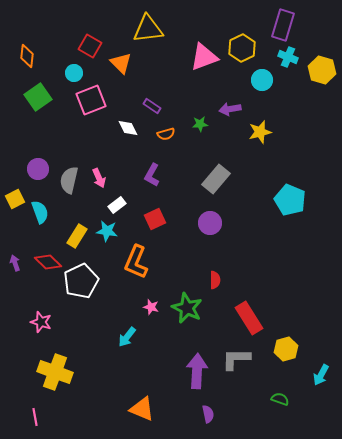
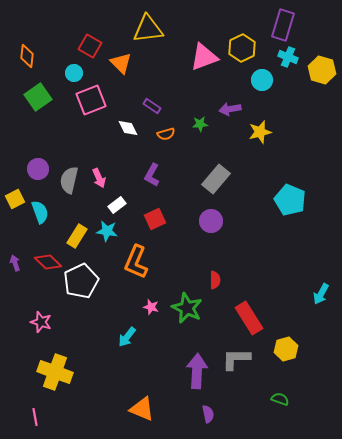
purple circle at (210, 223): moved 1 px right, 2 px up
cyan arrow at (321, 375): moved 81 px up
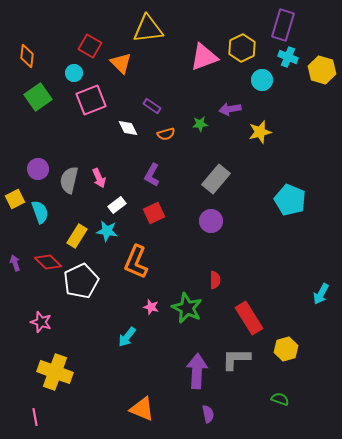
red square at (155, 219): moved 1 px left, 6 px up
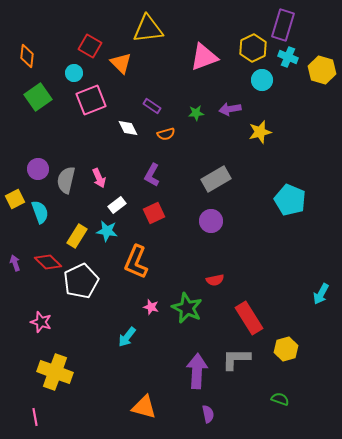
yellow hexagon at (242, 48): moved 11 px right
green star at (200, 124): moved 4 px left, 11 px up
gray rectangle at (216, 179): rotated 20 degrees clockwise
gray semicircle at (69, 180): moved 3 px left
red semicircle at (215, 280): rotated 78 degrees clockwise
orange triangle at (142, 409): moved 2 px right, 2 px up; rotated 8 degrees counterclockwise
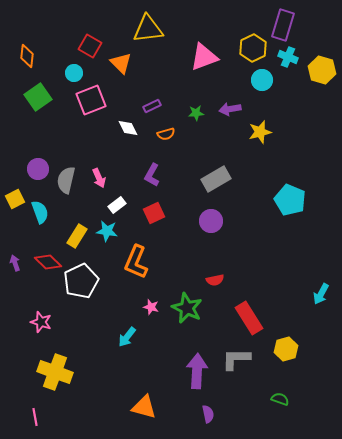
purple rectangle at (152, 106): rotated 60 degrees counterclockwise
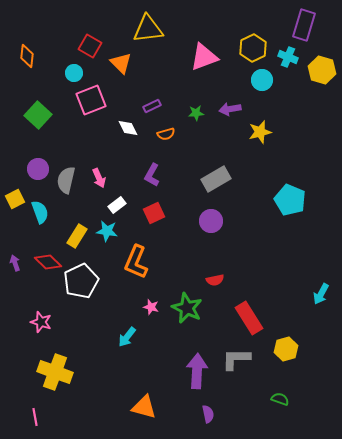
purple rectangle at (283, 25): moved 21 px right
green square at (38, 97): moved 18 px down; rotated 12 degrees counterclockwise
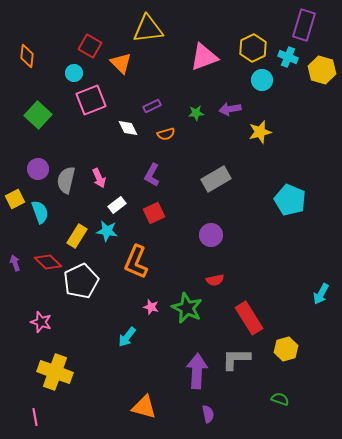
purple circle at (211, 221): moved 14 px down
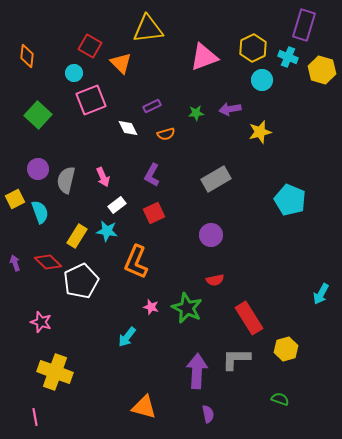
pink arrow at (99, 178): moved 4 px right, 1 px up
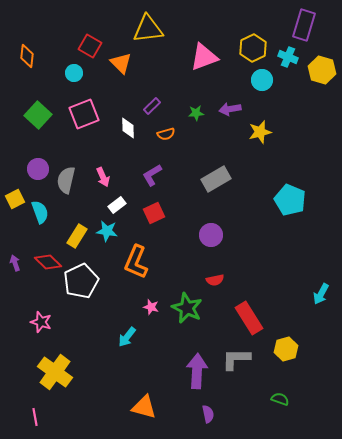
pink square at (91, 100): moved 7 px left, 14 px down
purple rectangle at (152, 106): rotated 18 degrees counterclockwise
white diamond at (128, 128): rotated 25 degrees clockwise
purple L-shape at (152, 175): rotated 30 degrees clockwise
yellow cross at (55, 372): rotated 16 degrees clockwise
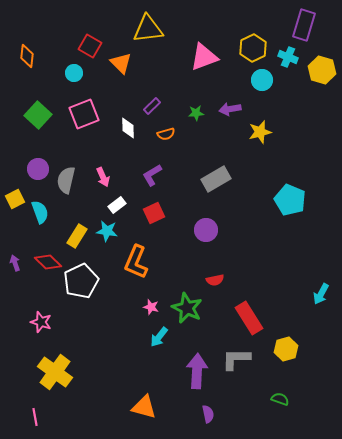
purple circle at (211, 235): moved 5 px left, 5 px up
cyan arrow at (127, 337): moved 32 px right
